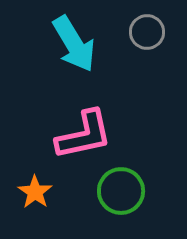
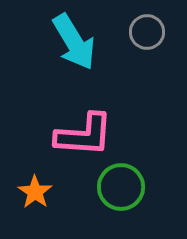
cyan arrow: moved 2 px up
pink L-shape: rotated 16 degrees clockwise
green circle: moved 4 px up
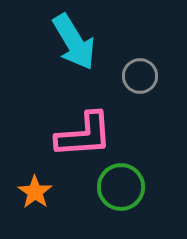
gray circle: moved 7 px left, 44 px down
pink L-shape: rotated 8 degrees counterclockwise
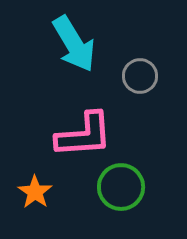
cyan arrow: moved 2 px down
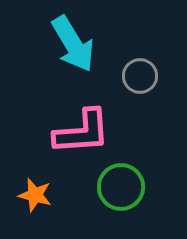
cyan arrow: moved 1 px left
pink L-shape: moved 2 px left, 3 px up
orange star: moved 3 px down; rotated 20 degrees counterclockwise
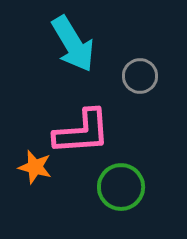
orange star: moved 28 px up
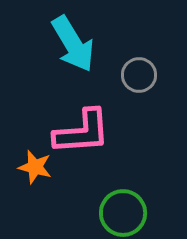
gray circle: moved 1 px left, 1 px up
green circle: moved 2 px right, 26 px down
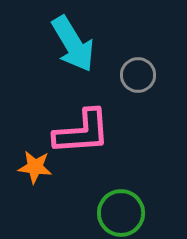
gray circle: moved 1 px left
orange star: rotated 8 degrees counterclockwise
green circle: moved 2 px left
